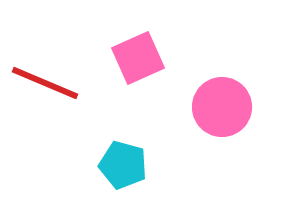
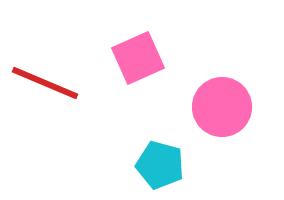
cyan pentagon: moved 37 px right
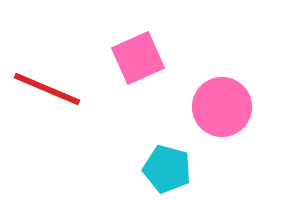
red line: moved 2 px right, 6 px down
cyan pentagon: moved 7 px right, 4 px down
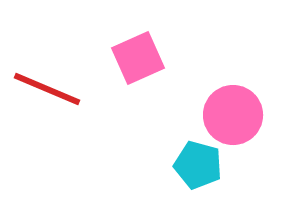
pink circle: moved 11 px right, 8 px down
cyan pentagon: moved 31 px right, 4 px up
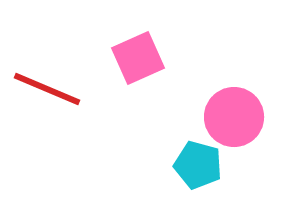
pink circle: moved 1 px right, 2 px down
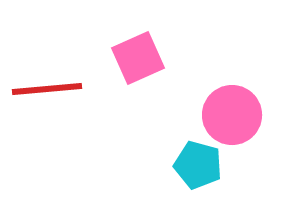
red line: rotated 28 degrees counterclockwise
pink circle: moved 2 px left, 2 px up
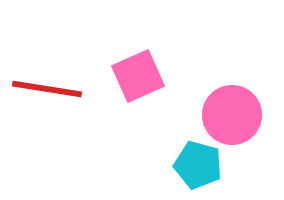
pink square: moved 18 px down
red line: rotated 14 degrees clockwise
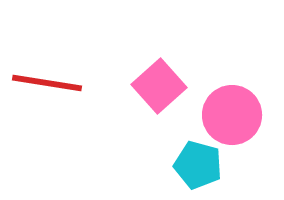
pink square: moved 21 px right, 10 px down; rotated 18 degrees counterclockwise
red line: moved 6 px up
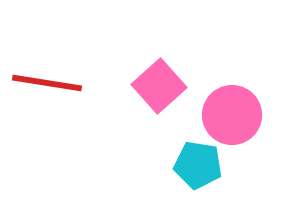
cyan pentagon: rotated 6 degrees counterclockwise
